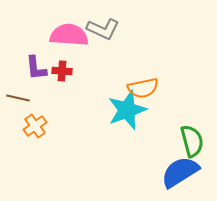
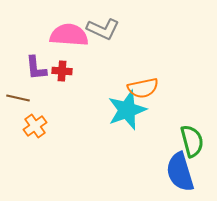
blue semicircle: rotated 75 degrees counterclockwise
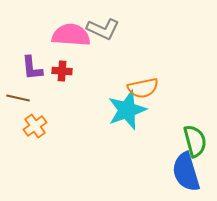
pink semicircle: moved 2 px right
purple L-shape: moved 4 px left
green semicircle: moved 3 px right
blue semicircle: moved 6 px right
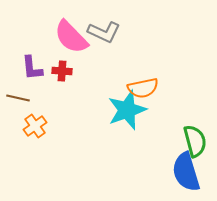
gray L-shape: moved 1 px right, 3 px down
pink semicircle: moved 2 px down; rotated 138 degrees counterclockwise
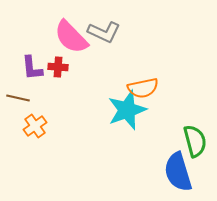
red cross: moved 4 px left, 4 px up
blue semicircle: moved 8 px left
